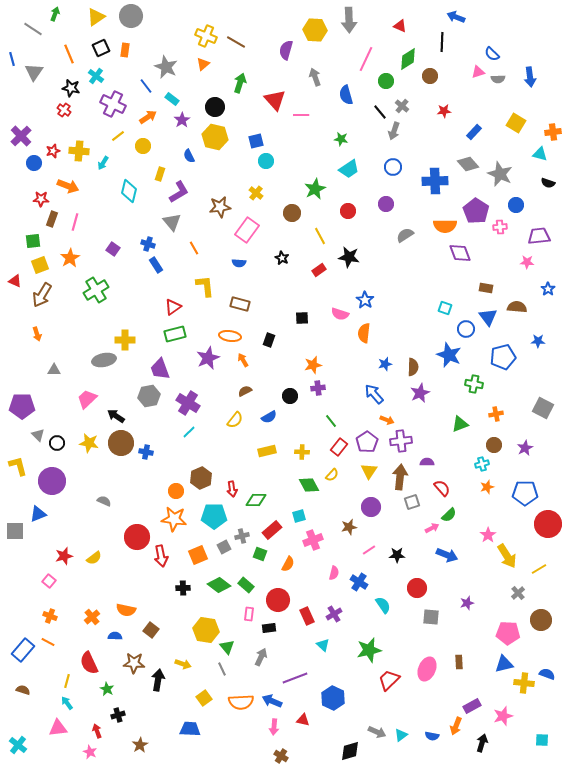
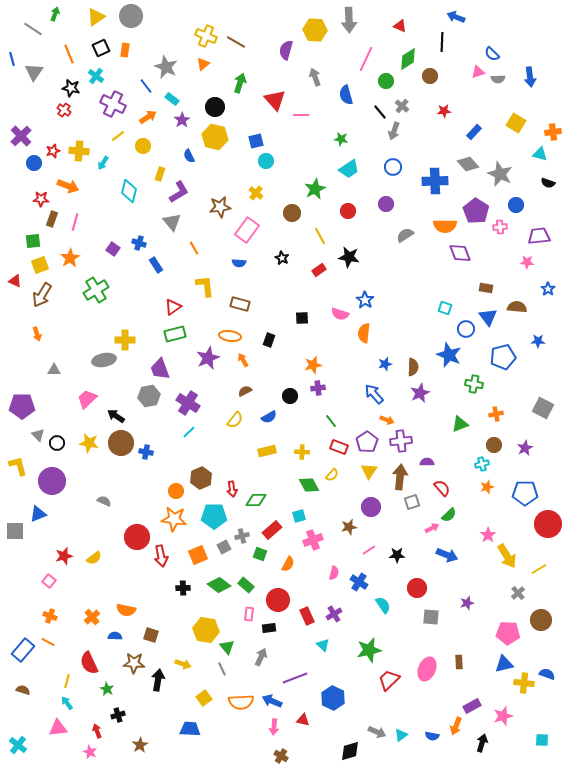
blue cross at (148, 244): moved 9 px left, 1 px up
red rectangle at (339, 447): rotated 72 degrees clockwise
brown square at (151, 630): moved 5 px down; rotated 21 degrees counterclockwise
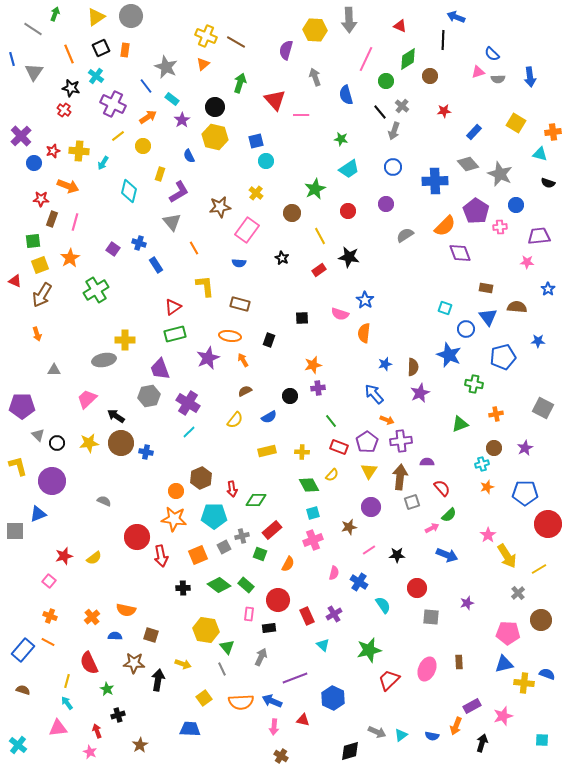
black line at (442, 42): moved 1 px right, 2 px up
orange semicircle at (445, 226): rotated 45 degrees counterclockwise
yellow star at (89, 443): rotated 18 degrees counterclockwise
brown circle at (494, 445): moved 3 px down
cyan square at (299, 516): moved 14 px right, 3 px up
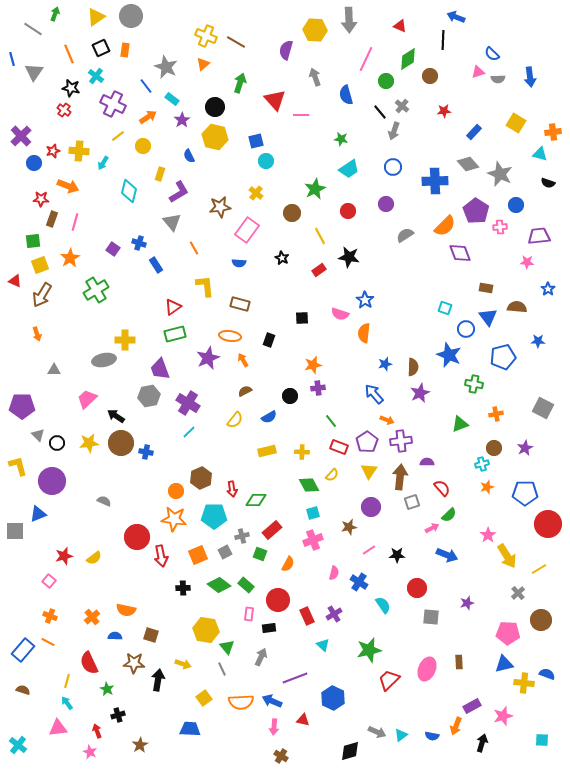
gray square at (224, 547): moved 1 px right, 5 px down
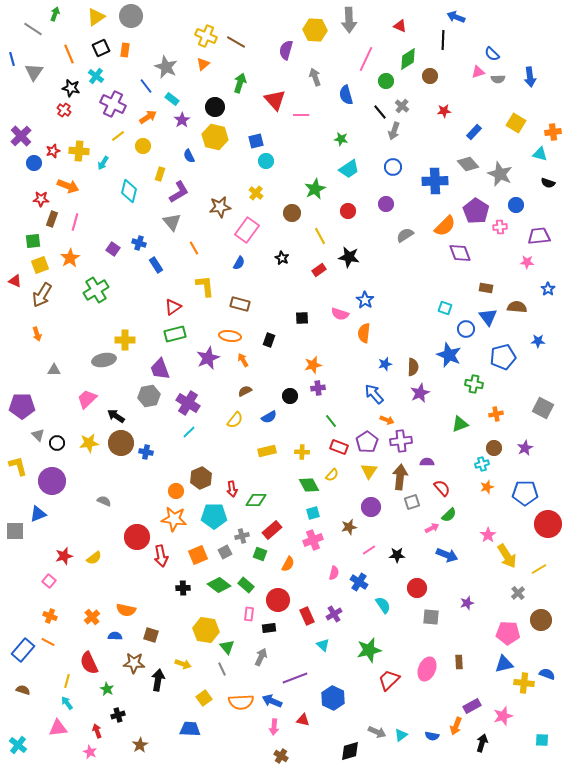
blue semicircle at (239, 263): rotated 64 degrees counterclockwise
